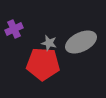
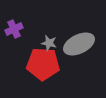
gray ellipse: moved 2 px left, 2 px down
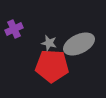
red pentagon: moved 9 px right, 2 px down
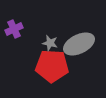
gray star: moved 1 px right
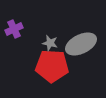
gray ellipse: moved 2 px right
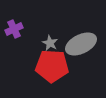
gray star: rotated 14 degrees clockwise
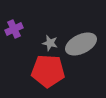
gray star: rotated 14 degrees counterclockwise
red pentagon: moved 4 px left, 5 px down
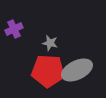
gray ellipse: moved 4 px left, 26 px down
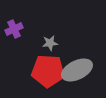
gray star: rotated 21 degrees counterclockwise
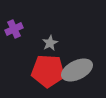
gray star: rotated 21 degrees counterclockwise
